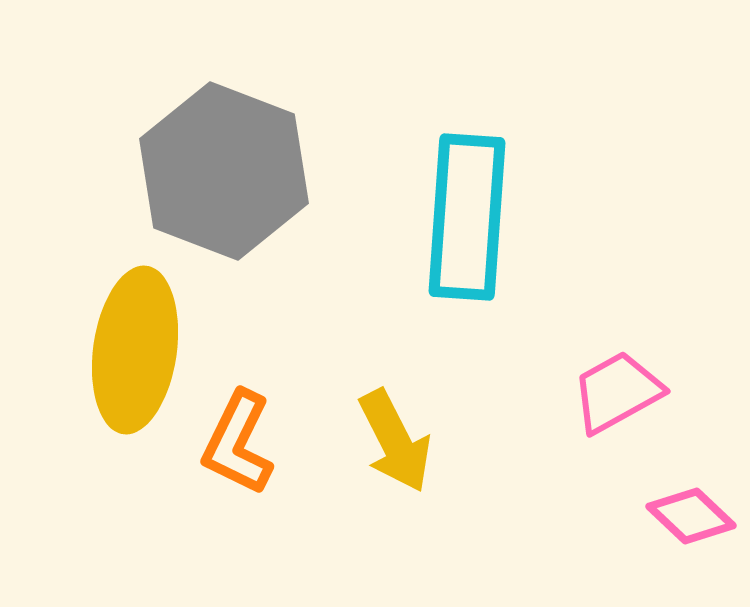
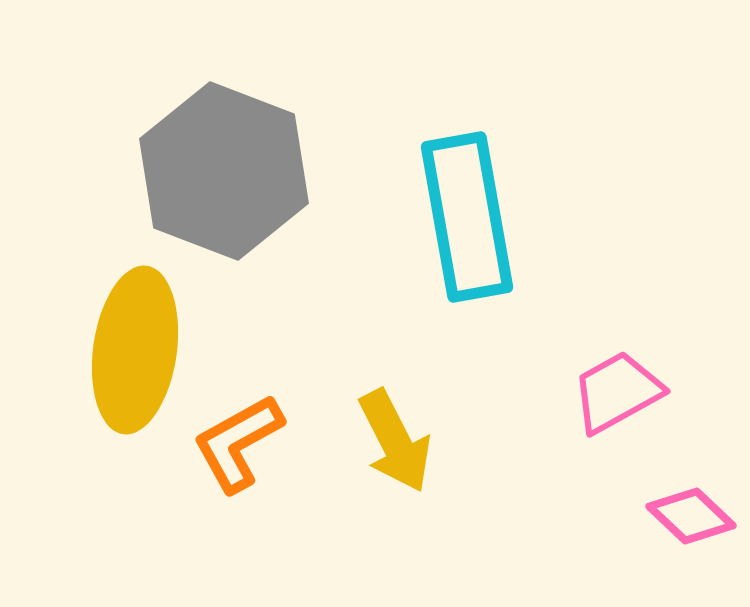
cyan rectangle: rotated 14 degrees counterclockwise
orange L-shape: rotated 35 degrees clockwise
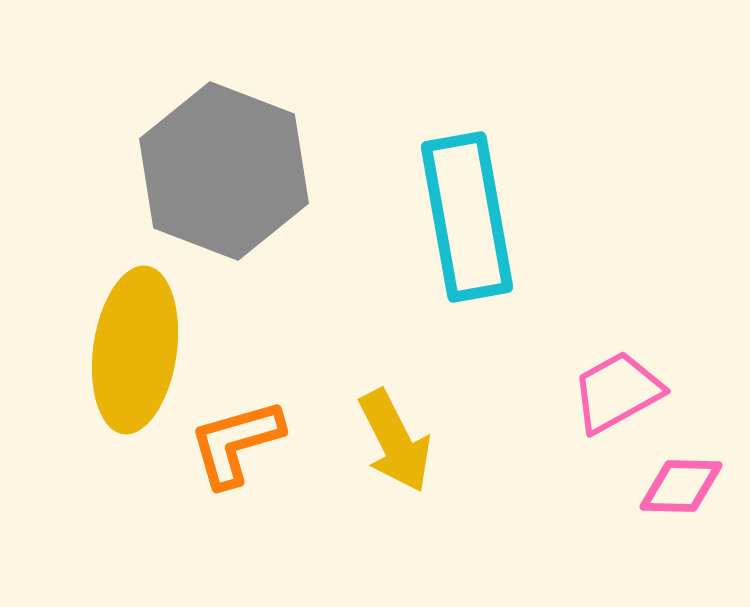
orange L-shape: moved 2 px left; rotated 13 degrees clockwise
pink diamond: moved 10 px left, 30 px up; rotated 42 degrees counterclockwise
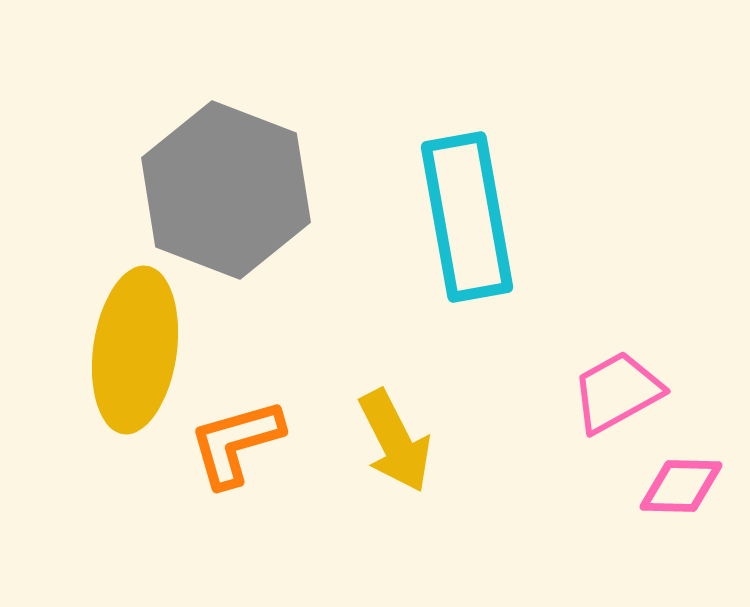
gray hexagon: moved 2 px right, 19 px down
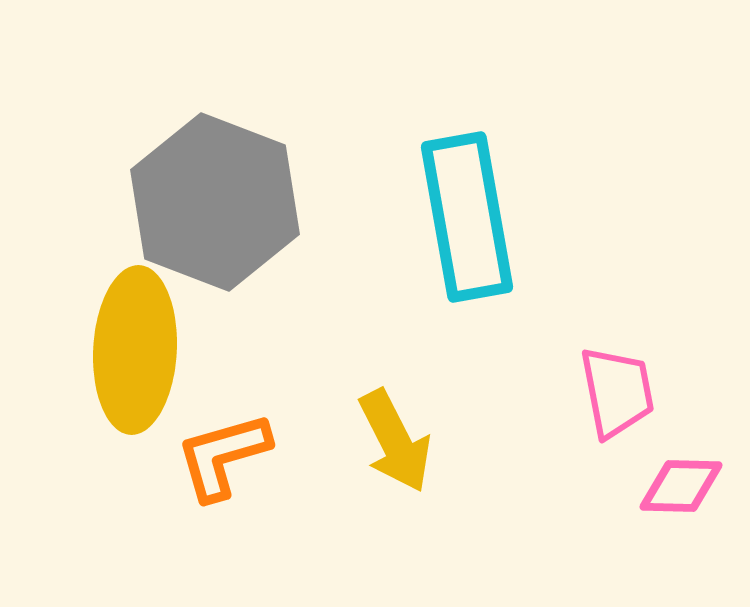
gray hexagon: moved 11 px left, 12 px down
yellow ellipse: rotated 5 degrees counterclockwise
pink trapezoid: rotated 108 degrees clockwise
orange L-shape: moved 13 px left, 13 px down
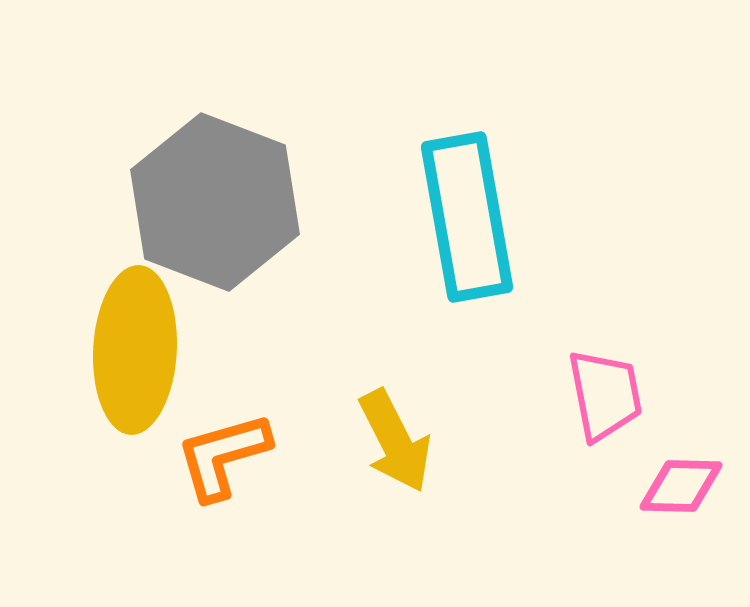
pink trapezoid: moved 12 px left, 3 px down
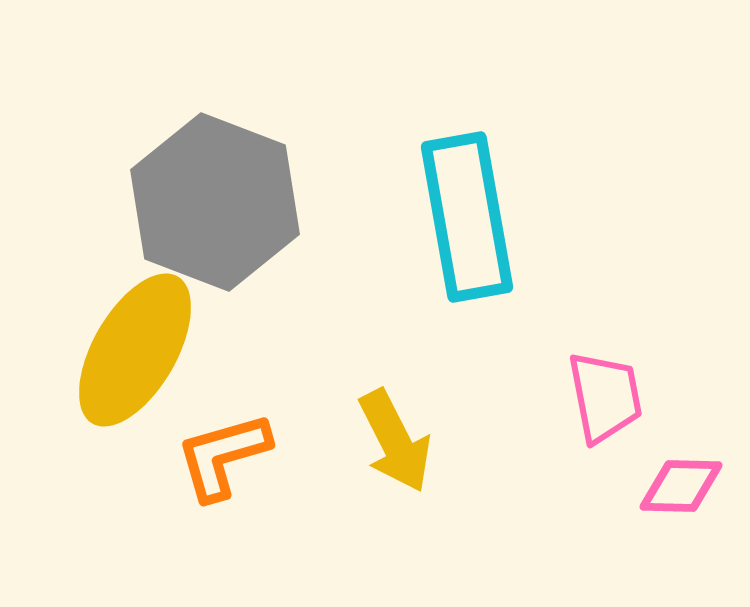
yellow ellipse: rotated 27 degrees clockwise
pink trapezoid: moved 2 px down
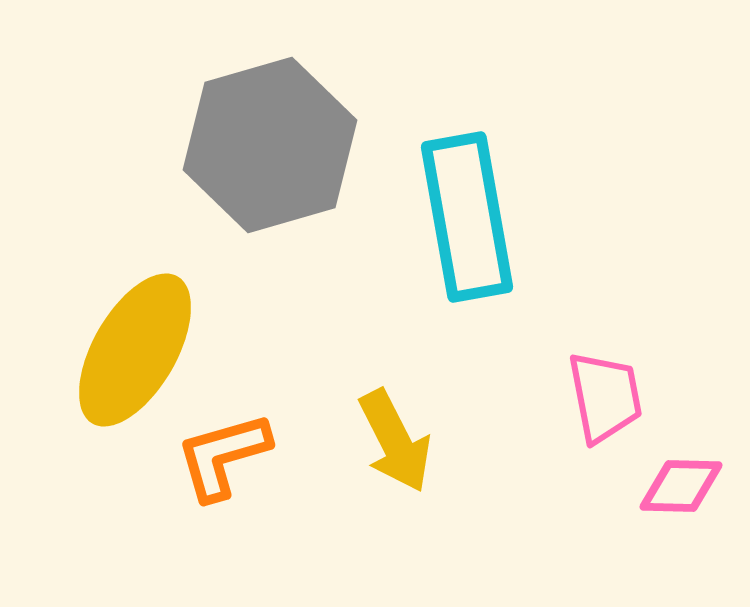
gray hexagon: moved 55 px right, 57 px up; rotated 23 degrees clockwise
